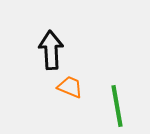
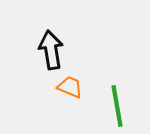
black arrow: rotated 6 degrees counterclockwise
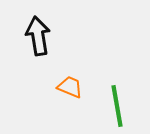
black arrow: moved 13 px left, 14 px up
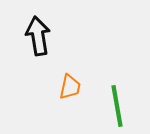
orange trapezoid: rotated 80 degrees clockwise
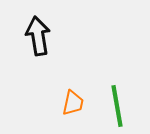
orange trapezoid: moved 3 px right, 16 px down
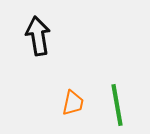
green line: moved 1 px up
